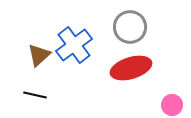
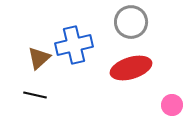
gray circle: moved 1 px right, 5 px up
blue cross: rotated 24 degrees clockwise
brown triangle: moved 3 px down
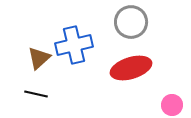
black line: moved 1 px right, 1 px up
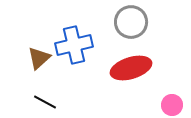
black line: moved 9 px right, 8 px down; rotated 15 degrees clockwise
